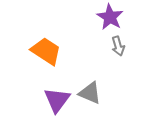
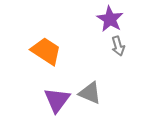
purple star: moved 2 px down
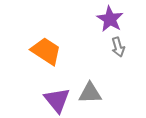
gray arrow: moved 1 px down
gray triangle: rotated 25 degrees counterclockwise
purple triangle: rotated 16 degrees counterclockwise
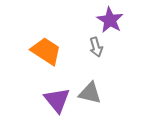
purple star: moved 1 px down
gray arrow: moved 22 px left
gray triangle: rotated 15 degrees clockwise
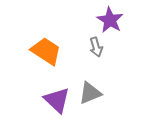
gray triangle: rotated 35 degrees counterclockwise
purple triangle: rotated 8 degrees counterclockwise
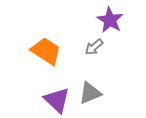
gray arrow: moved 2 px left; rotated 66 degrees clockwise
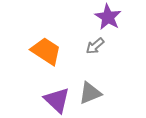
purple star: moved 2 px left, 3 px up
gray arrow: moved 1 px right, 1 px up
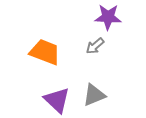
purple star: rotated 28 degrees counterclockwise
orange trapezoid: moved 1 px left, 1 px down; rotated 12 degrees counterclockwise
gray triangle: moved 4 px right, 2 px down
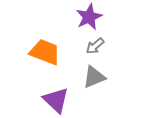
purple star: moved 19 px left; rotated 28 degrees counterclockwise
gray triangle: moved 18 px up
purple triangle: moved 1 px left
